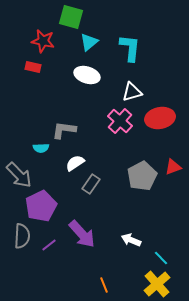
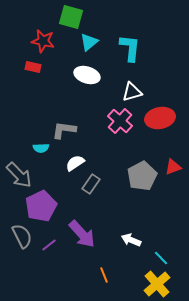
gray semicircle: rotated 30 degrees counterclockwise
orange line: moved 10 px up
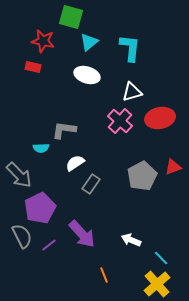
purple pentagon: moved 1 px left, 2 px down
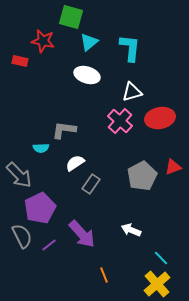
red rectangle: moved 13 px left, 6 px up
white arrow: moved 10 px up
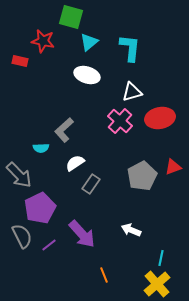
gray L-shape: rotated 50 degrees counterclockwise
cyan line: rotated 56 degrees clockwise
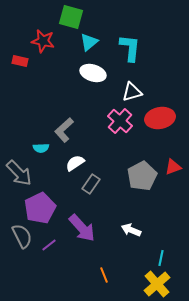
white ellipse: moved 6 px right, 2 px up
gray arrow: moved 2 px up
purple arrow: moved 6 px up
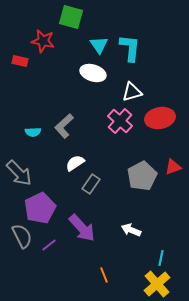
cyan triangle: moved 10 px right, 3 px down; rotated 24 degrees counterclockwise
gray L-shape: moved 4 px up
cyan semicircle: moved 8 px left, 16 px up
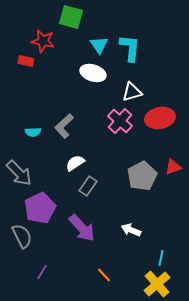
red rectangle: moved 6 px right
gray rectangle: moved 3 px left, 2 px down
purple line: moved 7 px left, 27 px down; rotated 21 degrees counterclockwise
orange line: rotated 21 degrees counterclockwise
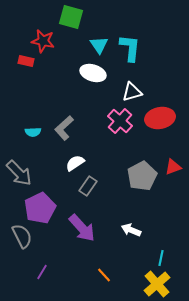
gray L-shape: moved 2 px down
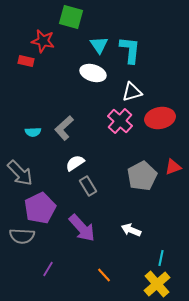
cyan L-shape: moved 2 px down
gray arrow: moved 1 px right
gray rectangle: rotated 66 degrees counterclockwise
gray semicircle: rotated 120 degrees clockwise
purple line: moved 6 px right, 3 px up
